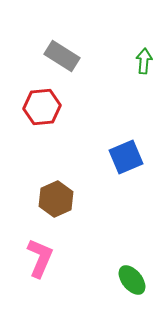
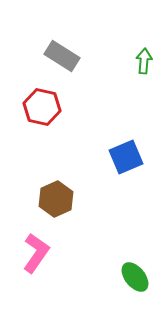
red hexagon: rotated 18 degrees clockwise
pink L-shape: moved 4 px left, 5 px up; rotated 12 degrees clockwise
green ellipse: moved 3 px right, 3 px up
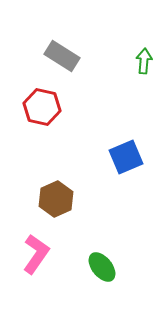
pink L-shape: moved 1 px down
green ellipse: moved 33 px left, 10 px up
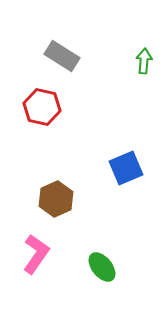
blue square: moved 11 px down
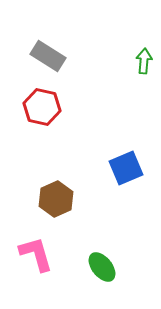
gray rectangle: moved 14 px left
pink L-shape: rotated 51 degrees counterclockwise
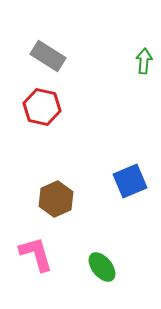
blue square: moved 4 px right, 13 px down
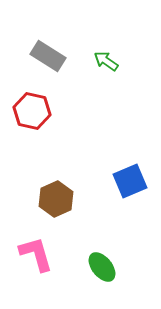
green arrow: moved 38 px left; rotated 60 degrees counterclockwise
red hexagon: moved 10 px left, 4 px down
